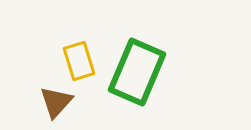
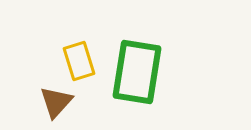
green rectangle: rotated 14 degrees counterclockwise
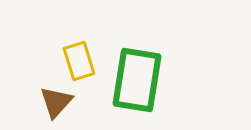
green rectangle: moved 8 px down
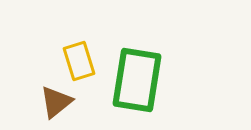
brown triangle: rotated 9 degrees clockwise
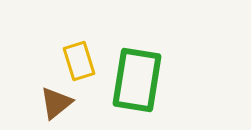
brown triangle: moved 1 px down
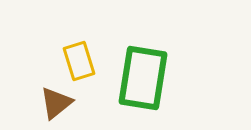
green rectangle: moved 6 px right, 2 px up
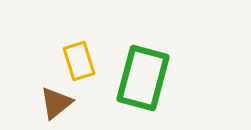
green rectangle: rotated 6 degrees clockwise
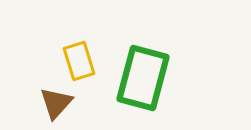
brown triangle: rotated 9 degrees counterclockwise
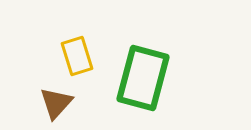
yellow rectangle: moved 2 px left, 5 px up
